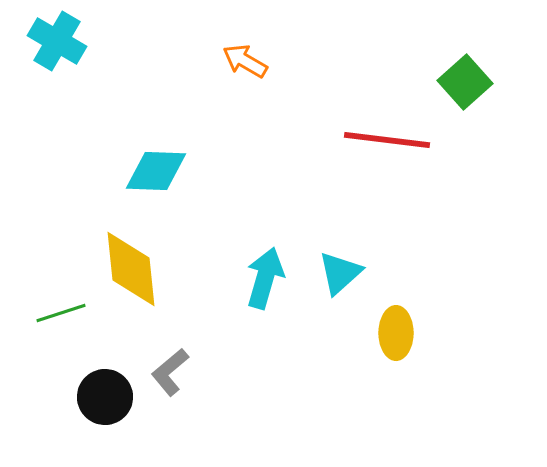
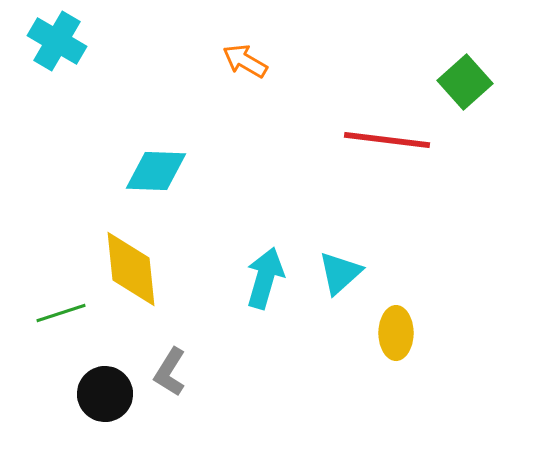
gray L-shape: rotated 18 degrees counterclockwise
black circle: moved 3 px up
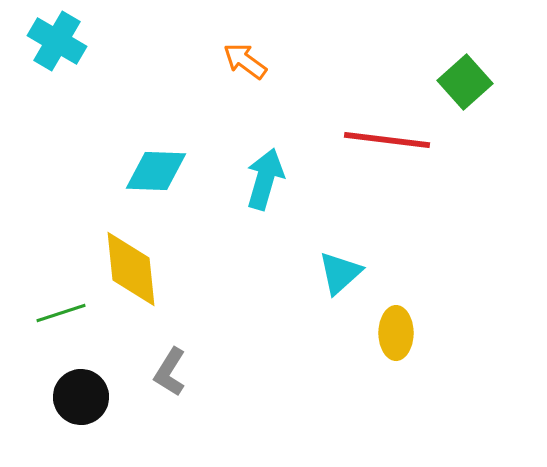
orange arrow: rotated 6 degrees clockwise
cyan arrow: moved 99 px up
black circle: moved 24 px left, 3 px down
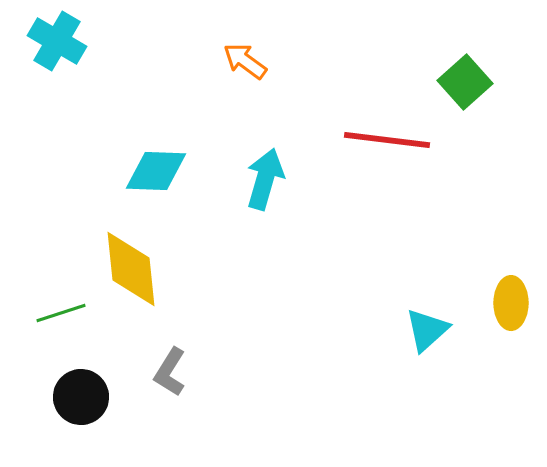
cyan triangle: moved 87 px right, 57 px down
yellow ellipse: moved 115 px right, 30 px up
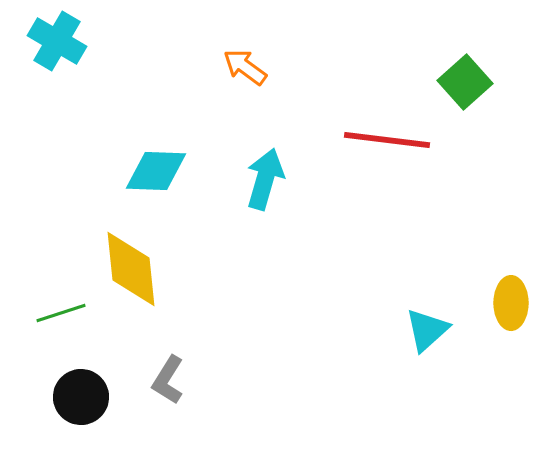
orange arrow: moved 6 px down
gray L-shape: moved 2 px left, 8 px down
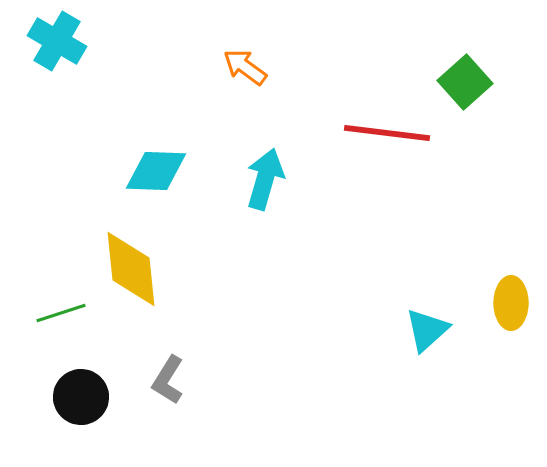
red line: moved 7 px up
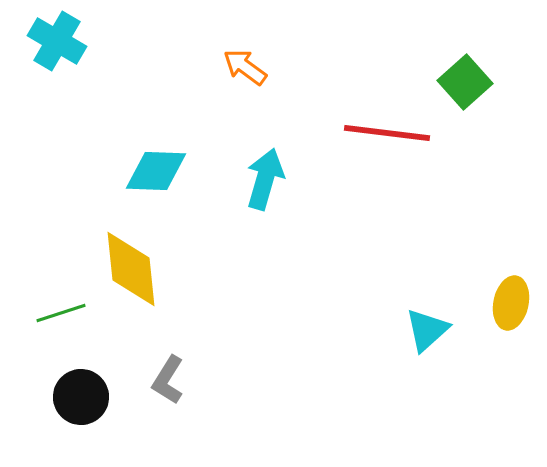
yellow ellipse: rotated 12 degrees clockwise
